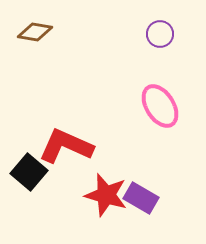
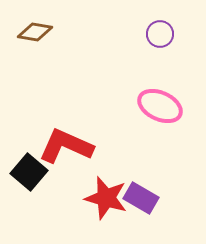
pink ellipse: rotated 33 degrees counterclockwise
red star: moved 3 px down
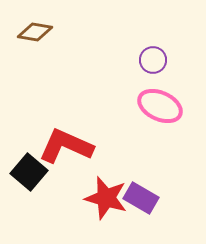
purple circle: moved 7 px left, 26 px down
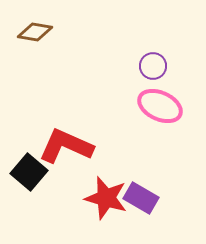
purple circle: moved 6 px down
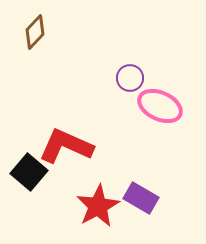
brown diamond: rotated 56 degrees counterclockwise
purple circle: moved 23 px left, 12 px down
red star: moved 8 px left, 8 px down; rotated 27 degrees clockwise
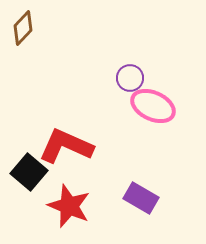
brown diamond: moved 12 px left, 4 px up
pink ellipse: moved 7 px left
red star: moved 29 px left; rotated 21 degrees counterclockwise
